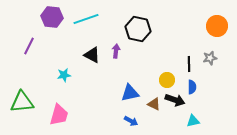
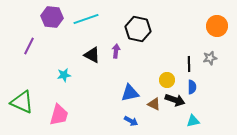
green triangle: rotated 30 degrees clockwise
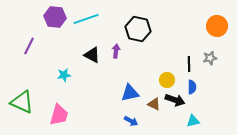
purple hexagon: moved 3 px right
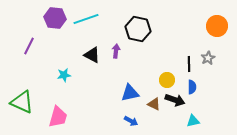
purple hexagon: moved 1 px down
gray star: moved 2 px left; rotated 16 degrees counterclockwise
pink trapezoid: moved 1 px left, 2 px down
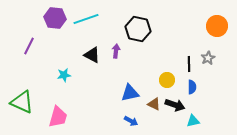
black arrow: moved 5 px down
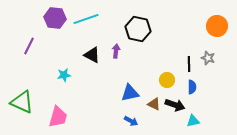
gray star: rotated 24 degrees counterclockwise
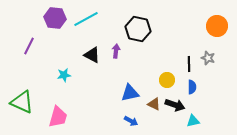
cyan line: rotated 10 degrees counterclockwise
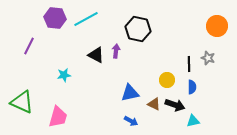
black triangle: moved 4 px right
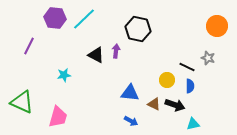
cyan line: moved 2 px left; rotated 15 degrees counterclockwise
black line: moved 2 px left, 3 px down; rotated 63 degrees counterclockwise
blue semicircle: moved 2 px left, 1 px up
blue triangle: rotated 18 degrees clockwise
cyan triangle: moved 3 px down
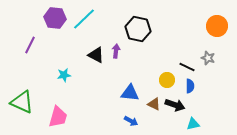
purple line: moved 1 px right, 1 px up
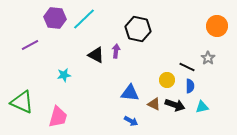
purple line: rotated 36 degrees clockwise
gray star: rotated 16 degrees clockwise
cyan triangle: moved 9 px right, 17 px up
